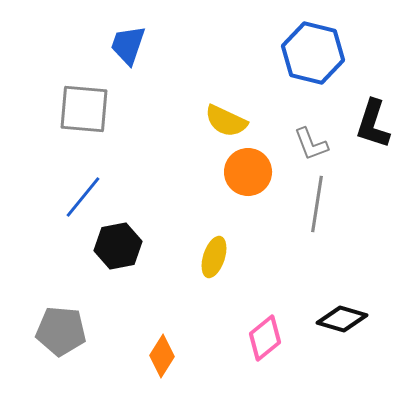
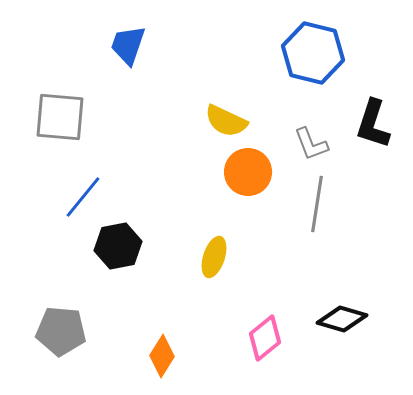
gray square: moved 24 px left, 8 px down
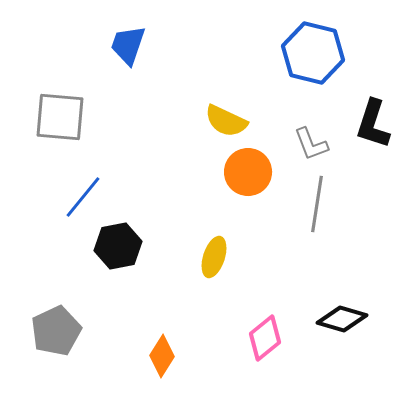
gray pentagon: moved 5 px left; rotated 30 degrees counterclockwise
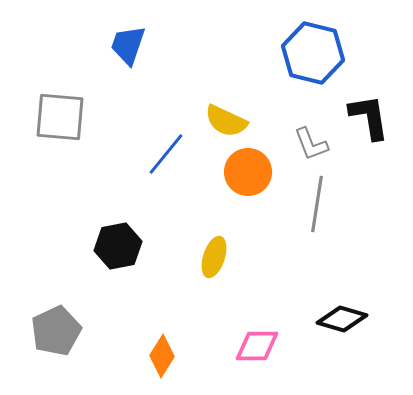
black L-shape: moved 4 px left, 7 px up; rotated 153 degrees clockwise
blue line: moved 83 px right, 43 px up
pink diamond: moved 8 px left, 8 px down; rotated 39 degrees clockwise
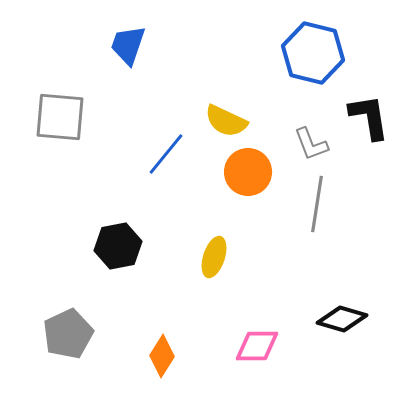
gray pentagon: moved 12 px right, 3 px down
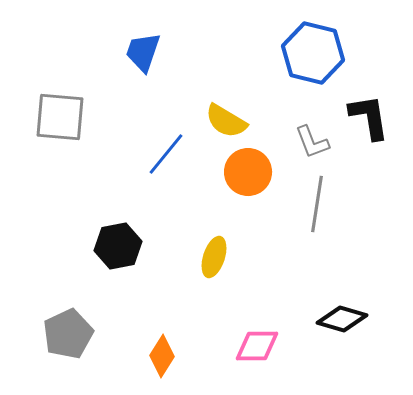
blue trapezoid: moved 15 px right, 7 px down
yellow semicircle: rotated 6 degrees clockwise
gray L-shape: moved 1 px right, 2 px up
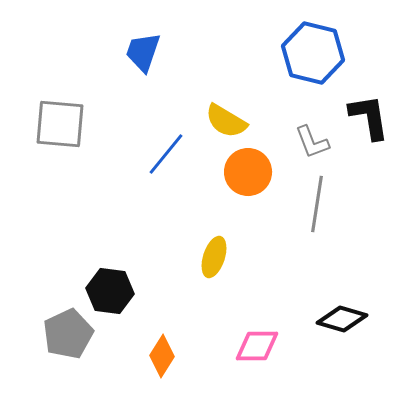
gray square: moved 7 px down
black hexagon: moved 8 px left, 45 px down; rotated 18 degrees clockwise
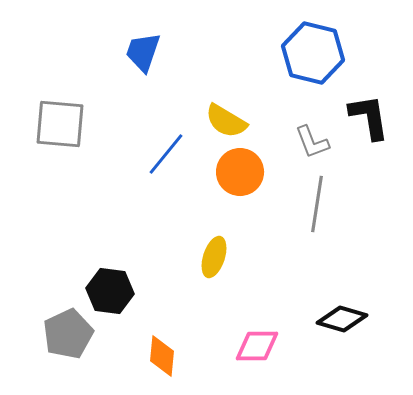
orange circle: moved 8 px left
orange diamond: rotated 27 degrees counterclockwise
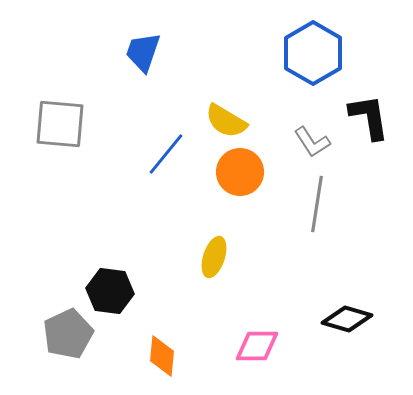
blue hexagon: rotated 16 degrees clockwise
gray L-shape: rotated 12 degrees counterclockwise
black diamond: moved 5 px right
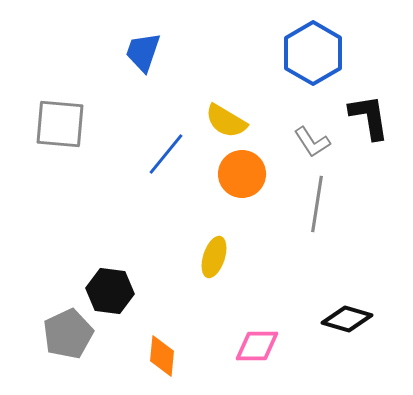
orange circle: moved 2 px right, 2 px down
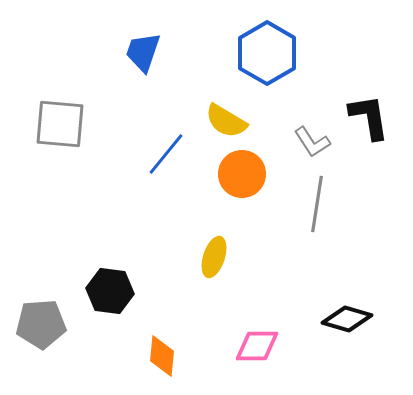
blue hexagon: moved 46 px left
gray pentagon: moved 27 px left, 10 px up; rotated 21 degrees clockwise
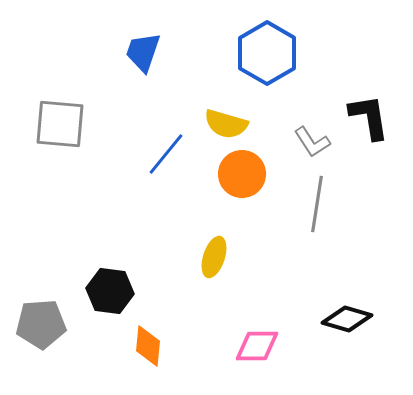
yellow semicircle: moved 3 px down; rotated 15 degrees counterclockwise
orange diamond: moved 14 px left, 10 px up
